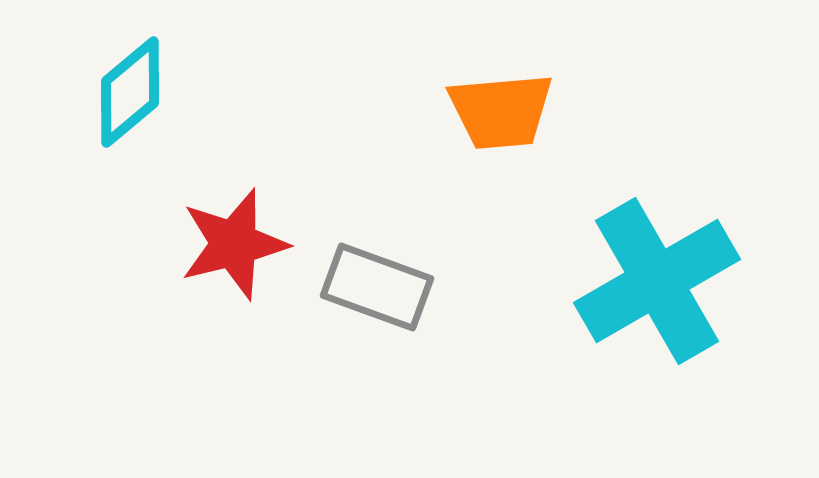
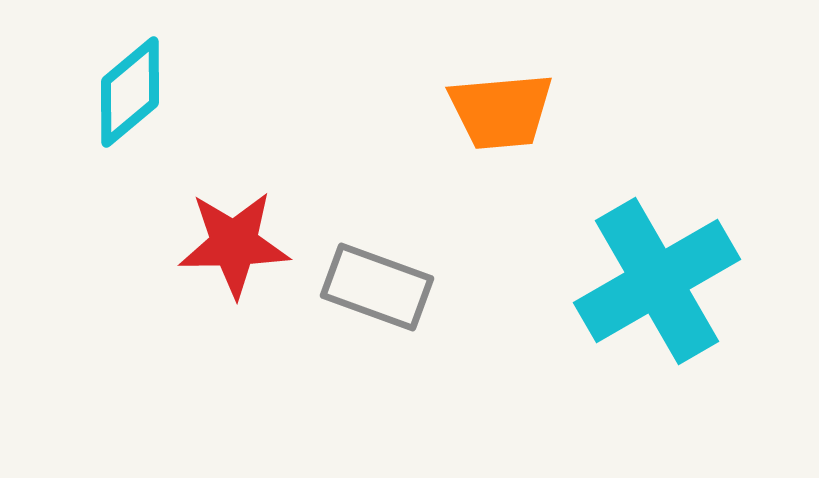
red star: rotated 13 degrees clockwise
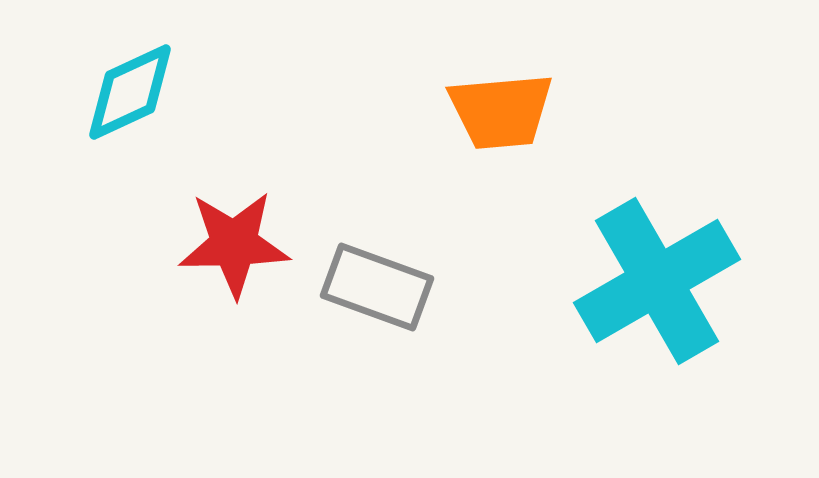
cyan diamond: rotated 15 degrees clockwise
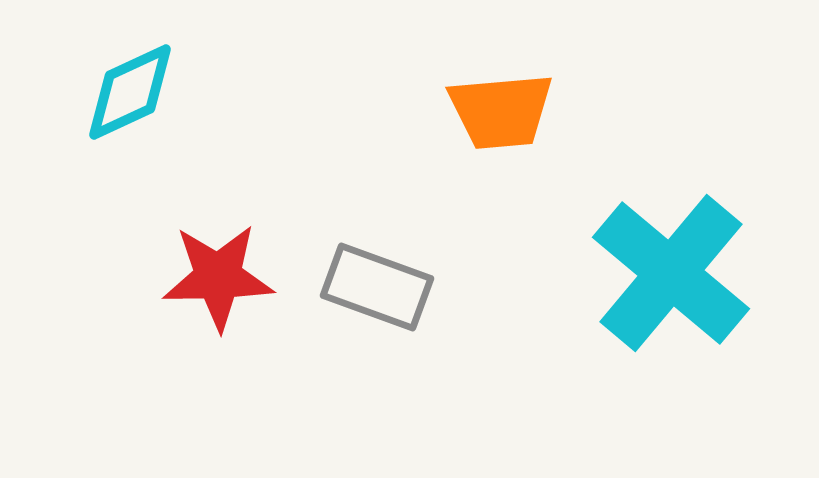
red star: moved 16 px left, 33 px down
cyan cross: moved 14 px right, 8 px up; rotated 20 degrees counterclockwise
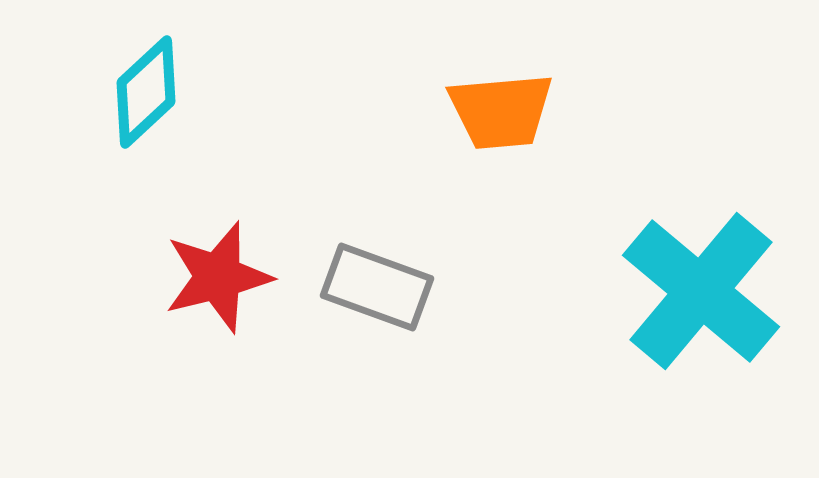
cyan diamond: moved 16 px right; rotated 18 degrees counterclockwise
cyan cross: moved 30 px right, 18 px down
red star: rotated 13 degrees counterclockwise
